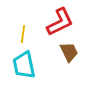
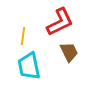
yellow line: moved 2 px down
cyan trapezoid: moved 5 px right, 1 px down
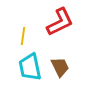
brown trapezoid: moved 9 px left, 15 px down
cyan trapezoid: moved 1 px right, 1 px down
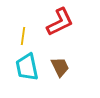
cyan trapezoid: moved 3 px left
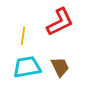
cyan trapezoid: rotated 92 degrees clockwise
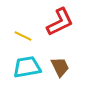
yellow line: rotated 72 degrees counterclockwise
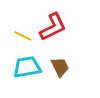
red L-shape: moved 7 px left, 5 px down
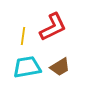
yellow line: rotated 72 degrees clockwise
brown trapezoid: rotated 85 degrees clockwise
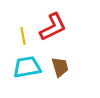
yellow line: rotated 18 degrees counterclockwise
brown trapezoid: rotated 75 degrees counterclockwise
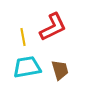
yellow line: moved 1 px down
brown trapezoid: moved 3 px down
